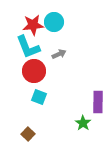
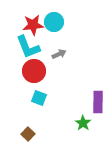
cyan square: moved 1 px down
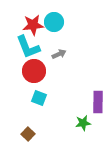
green star: rotated 28 degrees clockwise
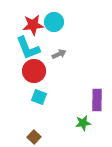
cyan L-shape: moved 1 px down
cyan square: moved 1 px up
purple rectangle: moved 1 px left, 2 px up
brown square: moved 6 px right, 3 px down
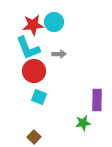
gray arrow: rotated 24 degrees clockwise
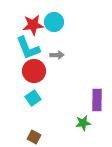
gray arrow: moved 2 px left, 1 px down
cyan square: moved 6 px left, 1 px down; rotated 35 degrees clockwise
brown square: rotated 16 degrees counterclockwise
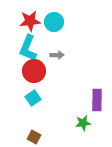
red star: moved 3 px left, 4 px up
cyan L-shape: rotated 44 degrees clockwise
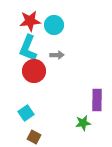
cyan circle: moved 3 px down
cyan square: moved 7 px left, 15 px down
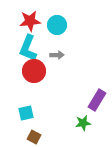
cyan circle: moved 3 px right
purple rectangle: rotated 30 degrees clockwise
cyan square: rotated 21 degrees clockwise
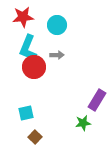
red star: moved 7 px left, 4 px up
red circle: moved 4 px up
brown square: moved 1 px right; rotated 16 degrees clockwise
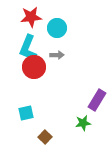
red star: moved 8 px right
cyan circle: moved 3 px down
brown square: moved 10 px right
